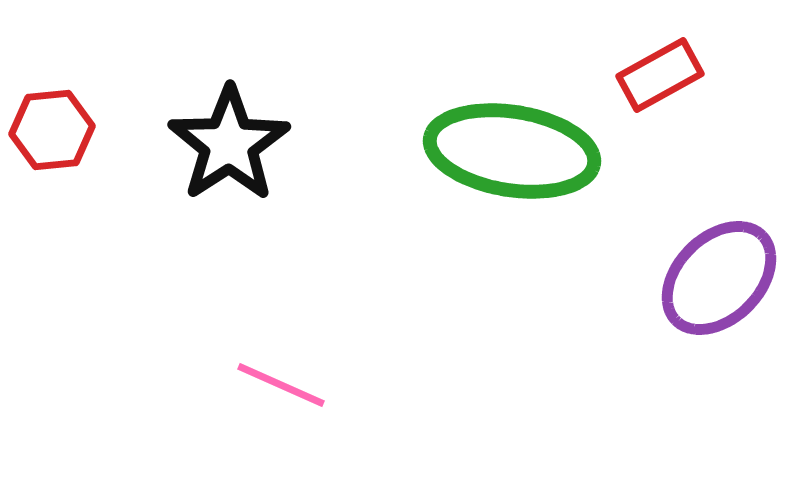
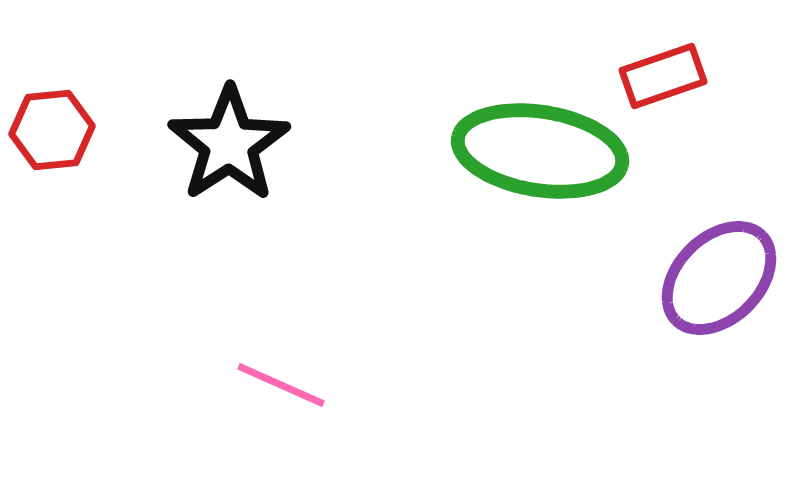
red rectangle: moved 3 px right, 1 px down; rotated 10 degrees clockwise
green ellipse: moved 28 px right
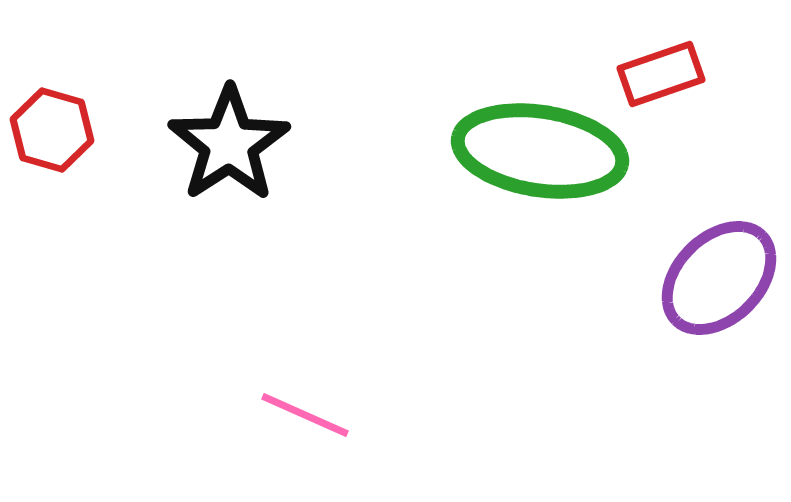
red rectangle: moved 2 px left, 2 px up
red hexagon: rotated 22 degrees clockwise
pink line: moved 24 px right, 30 px down
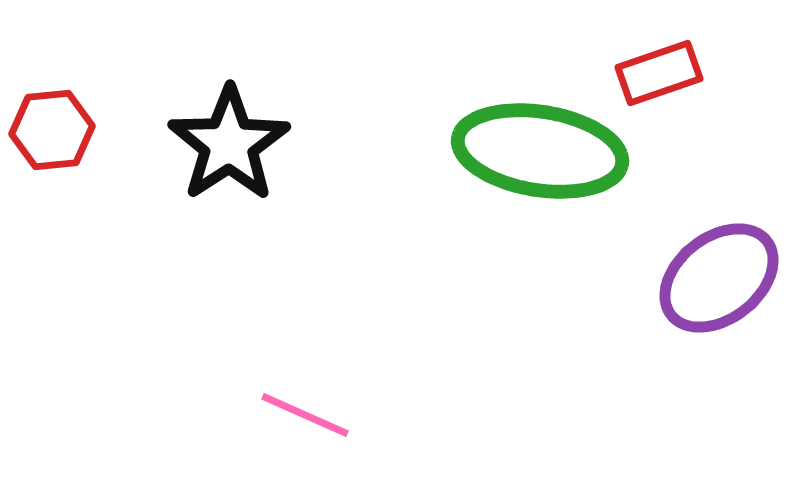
red rectangle: moved 2 px left, 1 px up
red hexagon: rotated 22 degrees counterclockwise
purple ellipse: rotated 7 degrees clockwise
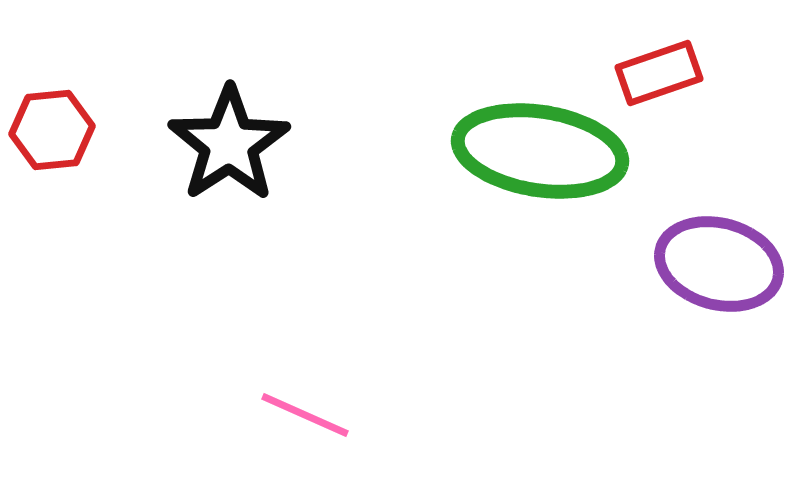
purple ellipse: moved 14 px up; rotated 53 degrees clockwise
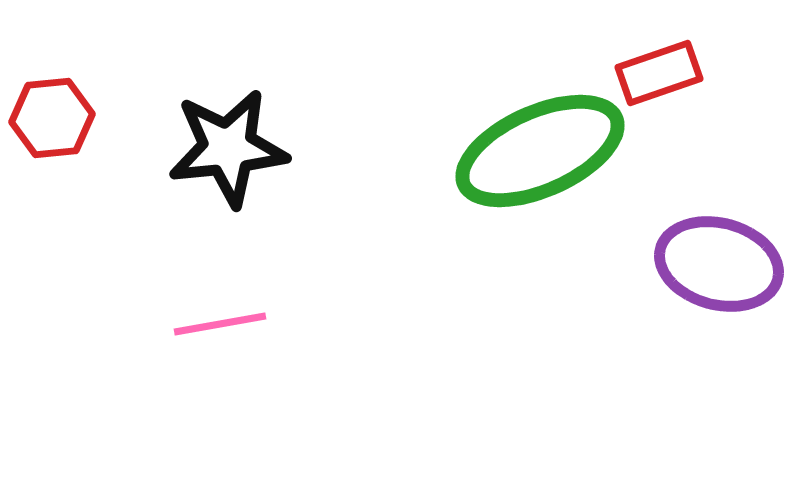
red hexagon: moved 12 px up
black star: moved 1 px left, 4 px down; rotated 27 degrees clockwise
green ellipse: rotated 33 degrees counterclockwise
pink line: moved 85 px left, 91 px up; rotated 34 degrees counterclockwise
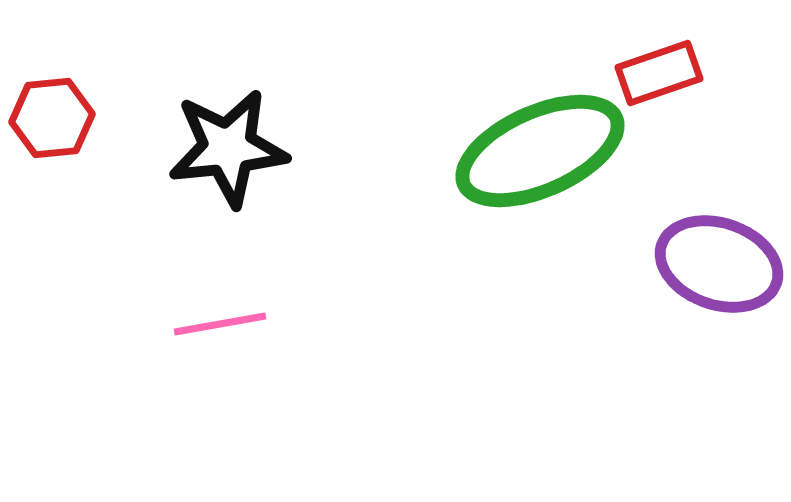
purple ellipse: rotated 4 degrees clockwise
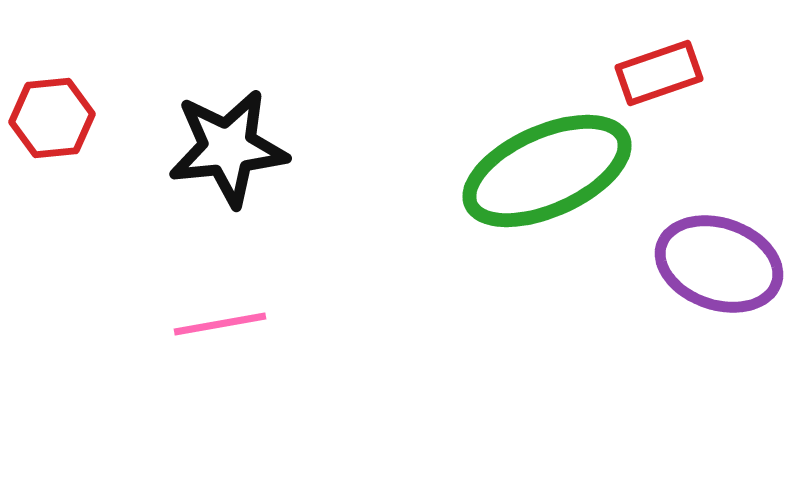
green ellipse: moved 7 px right, 20 px down
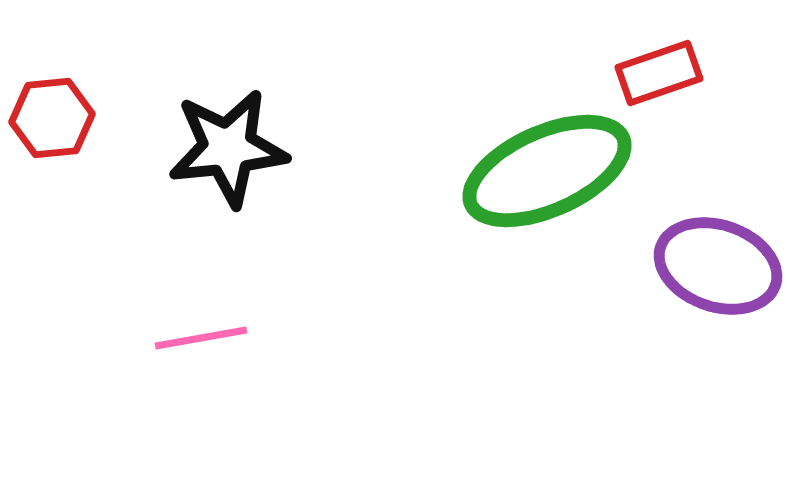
purple ellipse: moved 1 px left, 2 px down
pink line: moved 19 px left, 14 px down
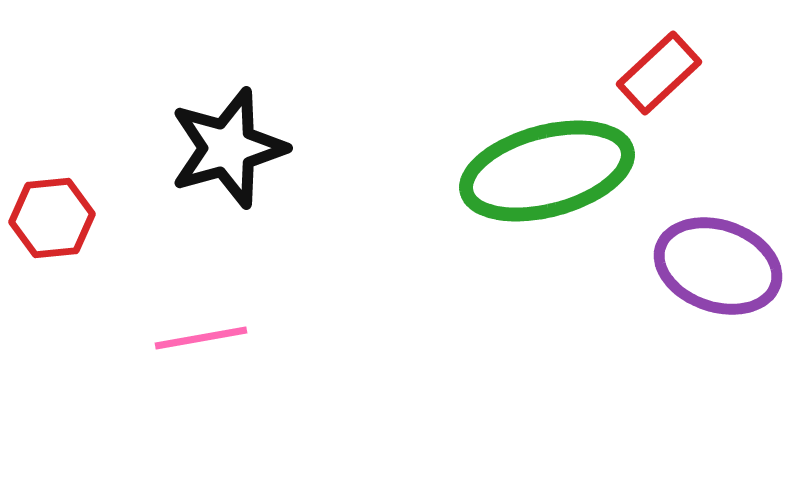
red rectangle: rotated 24 degrees counterclockwise
red hexagon: moved 100 px down
black star: rotated 10 degrees counterclockwise
green ellipse: rotated 9 degrees clockwise
